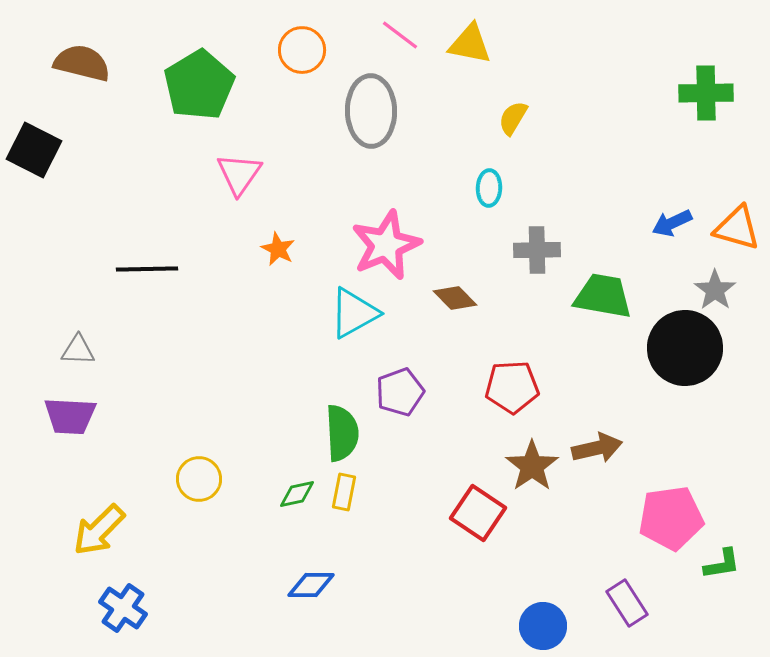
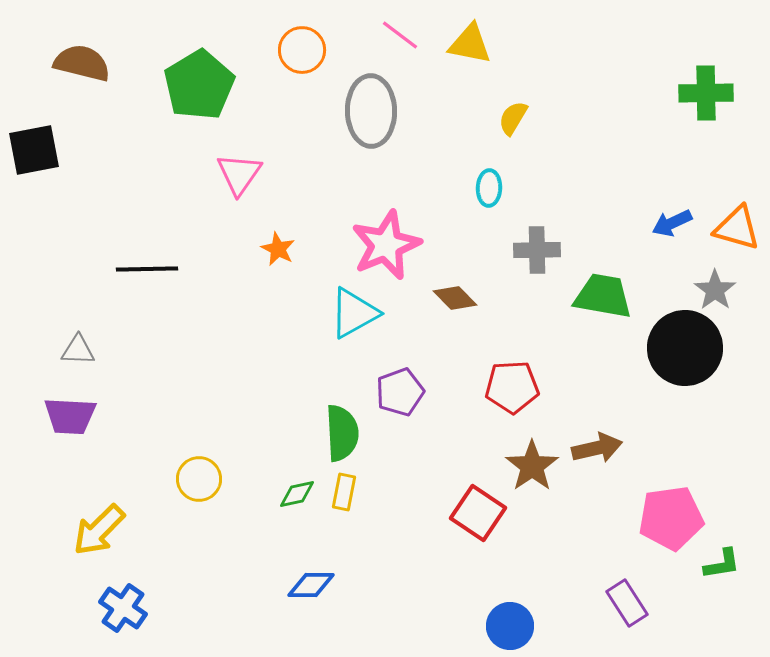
black square: rotated 38 degrees counterclockwise
blue circle: moved 33 px left
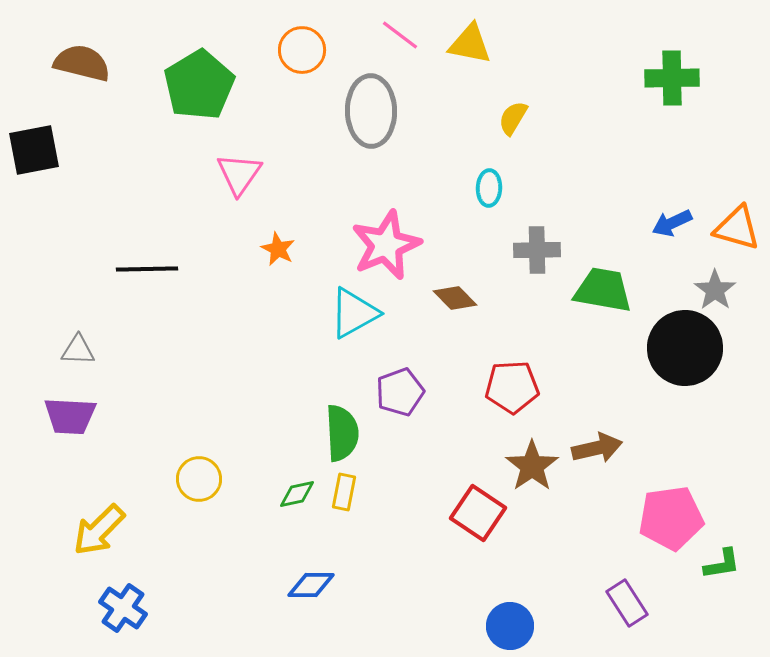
green cross: moved 34 px left, 15 px up
green trapezoid: moved 6 px up
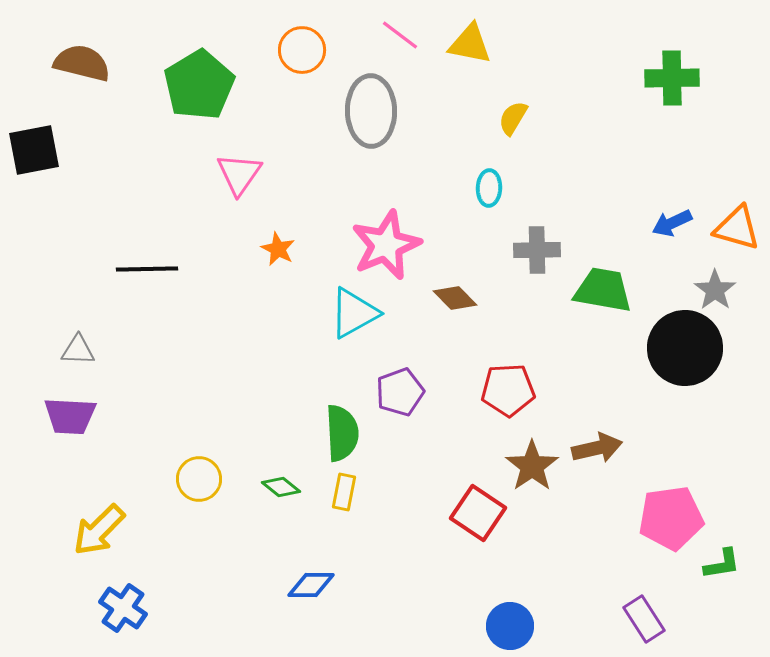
red pentagon: moved 4 px left, 3 px down
green diamond: moved 16 px left, 7 px up; rotated 51 degrees clockwise
purple rectangle: moved 17 px right, 16 px down
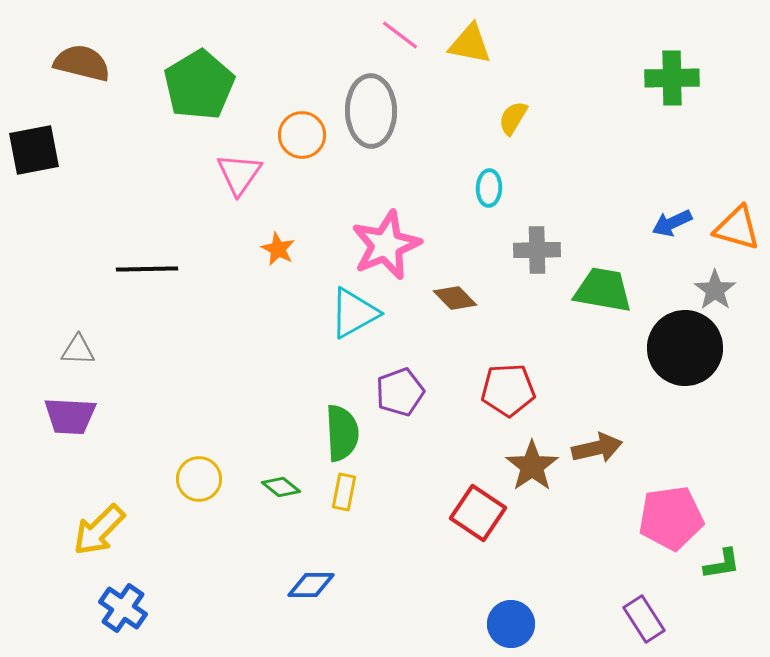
orange circle: moved 85 px down
blue circle: moved 1 px right, 2 px up
